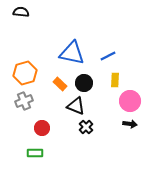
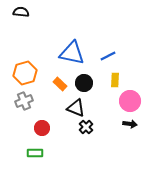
black triangle: moved 2 px down
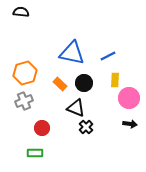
pink circle: moved 1 px left, 3 px up
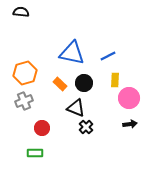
black arrow: rotated 16 degrees counterclockwise
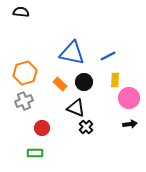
black circle: moved 1 px up
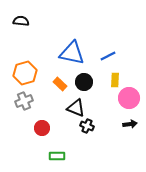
black semicircle: moved 9 px down
black cross: moved 1 px right, 1 px up; rotated 24 degrees counterclockwise
green rectangle: moved 22 px right, 3 px down
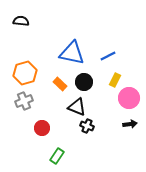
yellow rectangle: rotated 24 degrees clockwise
black triangle: moved 1 px right, 1 px up
green rectangle: rotated 56 degrees counterclockwise
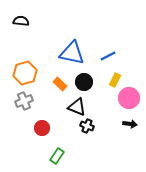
black arrow: rotated 16 degrees clockwise
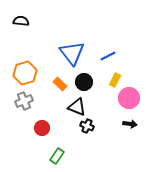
blue triangle: rotated 40 degrees clockwise
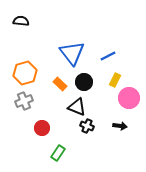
black arrow: moved 10 px left, 2 px down
green rectangle: moved 1 px right, 3 px up
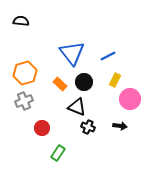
pink circle: moved 1 px right, 1 px down
black cross: moved 1 px right, 1 px down
